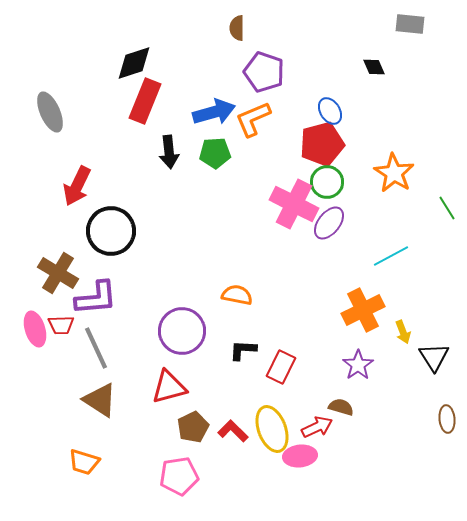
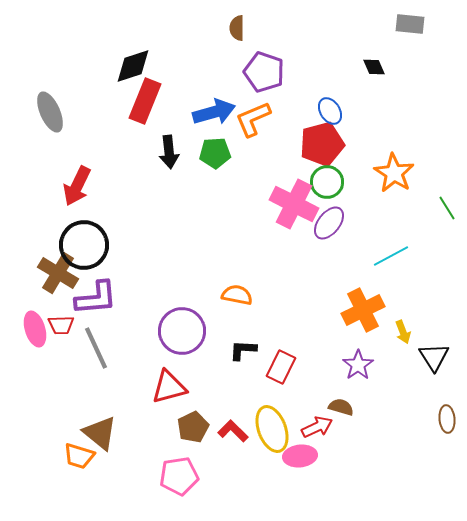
black diamond at (134, 63): moved 1 px left, 3 px down
black circle at (111, 231): moved 27 px left, 14 px down
brown triangle at (100, 400): moved 33 px down; rotated 6 degrees clockwise
orange trapezoid at (84, 462): moved 5 px left, 6 px up
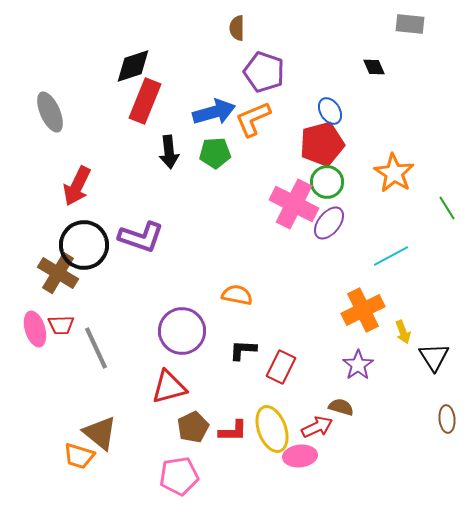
purple L-shape at (96, 298): moved 45 px right, 61 px up; rotated 24 degrees clockwise
red L-shape at (233, 431): rotated 136 degrees clockwise
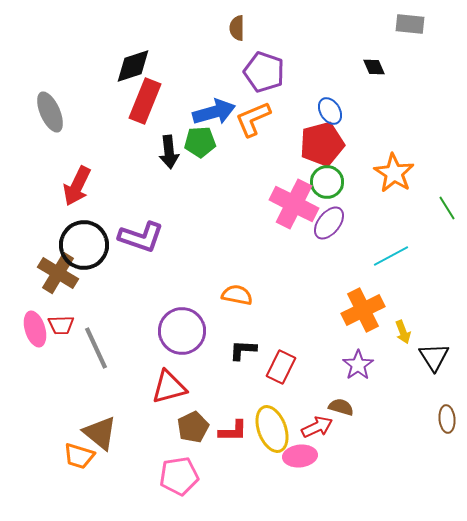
green pentagon at (215, 153): moved 15 px left, 11 px up
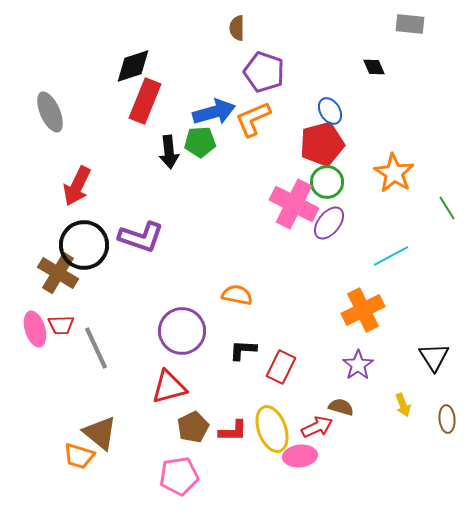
yellow arrow at (403, 332): moved 73 px down
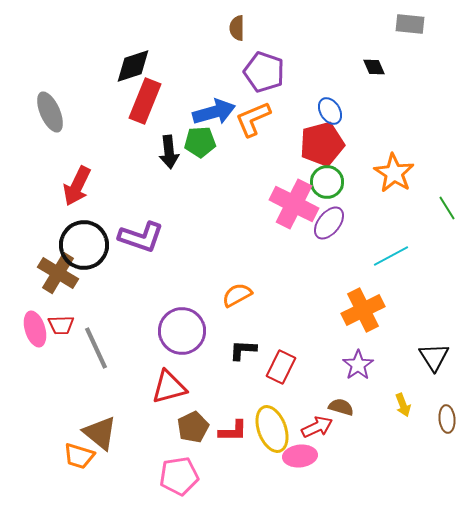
orange semicircle at (237, 295): rotated 40 degrees counterclockwise
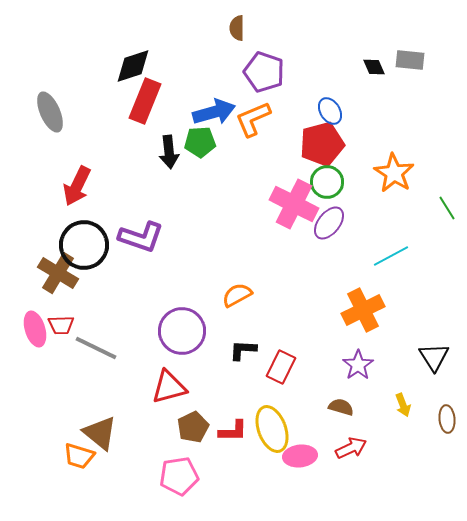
gray rectangle at (410, 24): moved 36 px down
gray line at (96, 348): rotated 39 degrees counterclockwise
red arrow at (317, 427): moved 34 px right, 21 px down
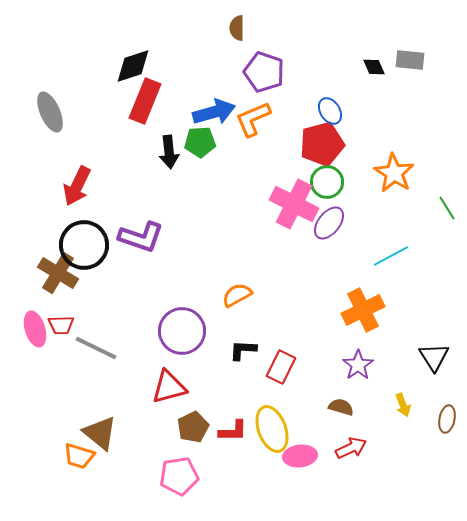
brown ellipse at (447, 419): rotated 16 degrees clockwise
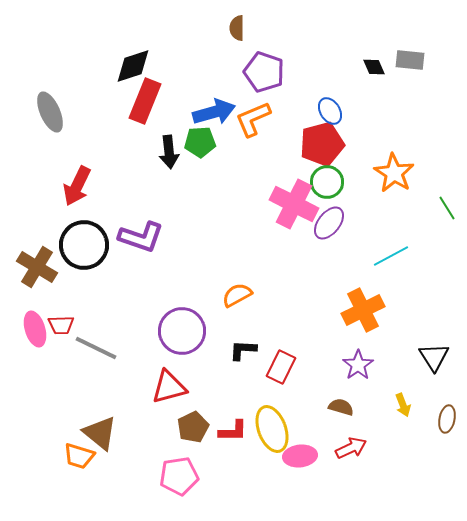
brown cross at (58, 273): moved 21 px left, 6 px up
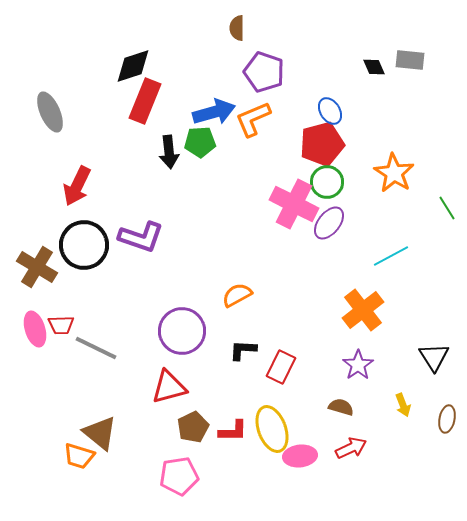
orange cross at (363, 310): rotated 12 degrees counterclockwise
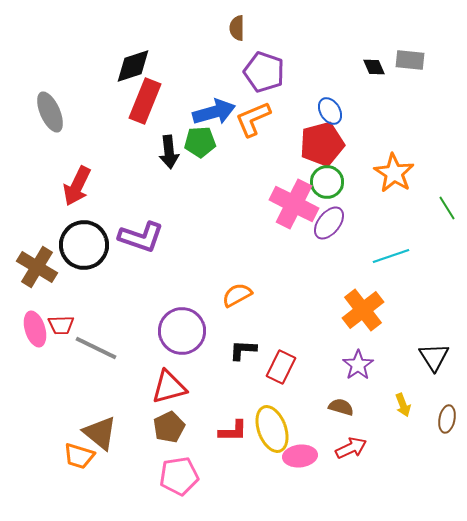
cyan line at (391, 256): rotated 9 degrees clockwise
brown pentagon at (193, 427): moved 24 px left
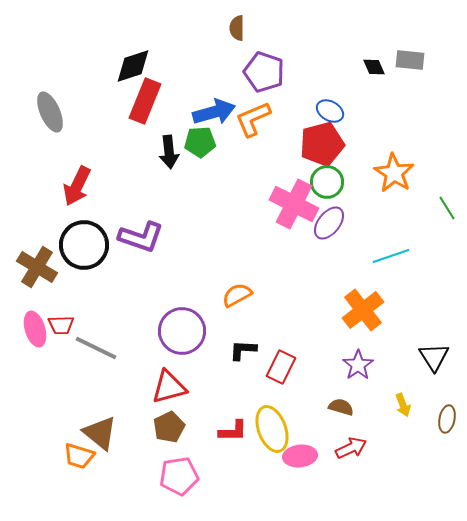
blue ellipse at (330, 111): rotated 28 degrees counterclockwise
